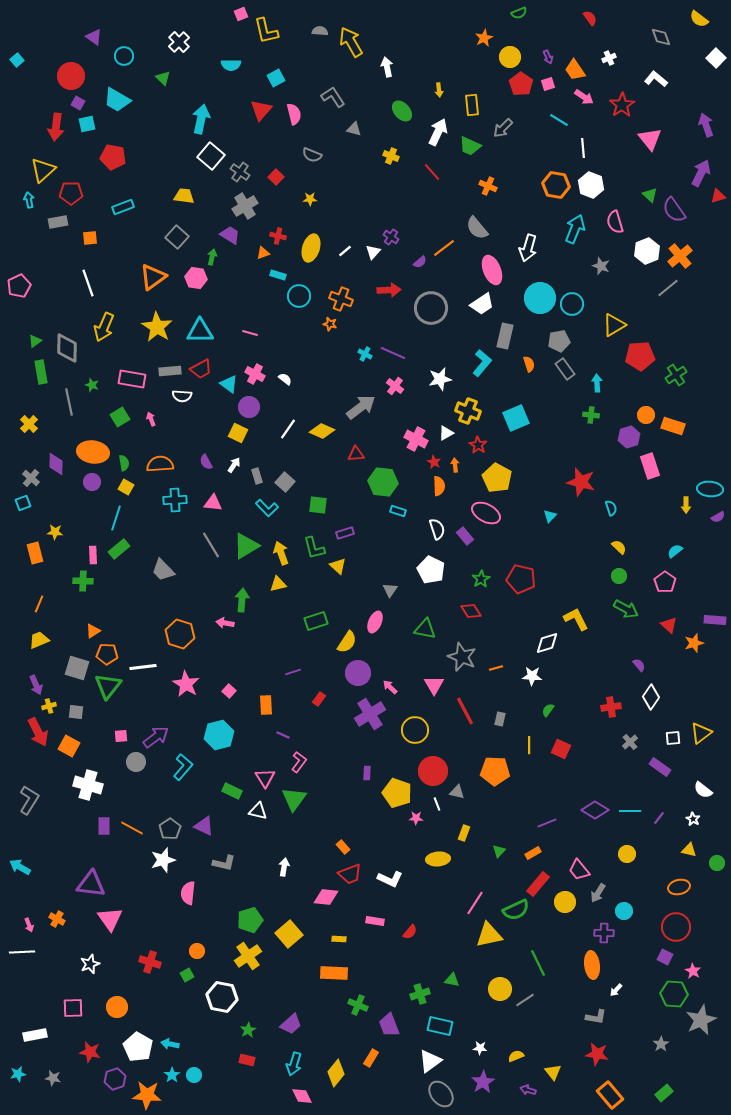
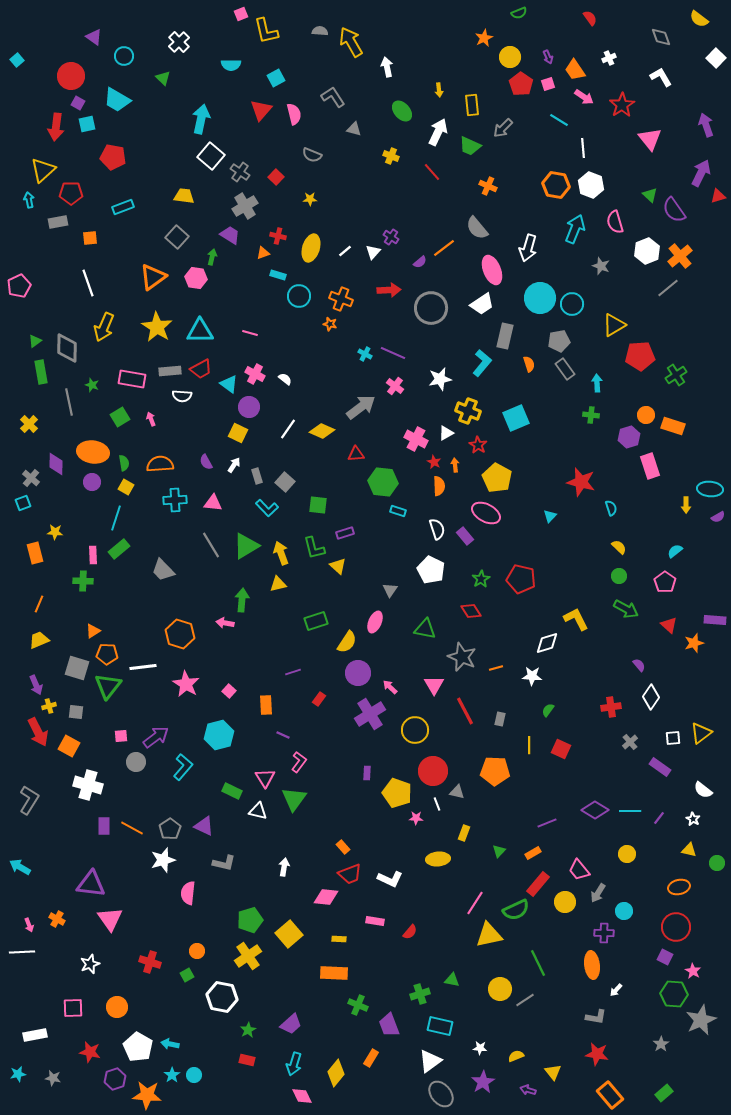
white L-shape at (656, 79): moved 5 px right, 2 px up; rotated 20 degrees clockwise
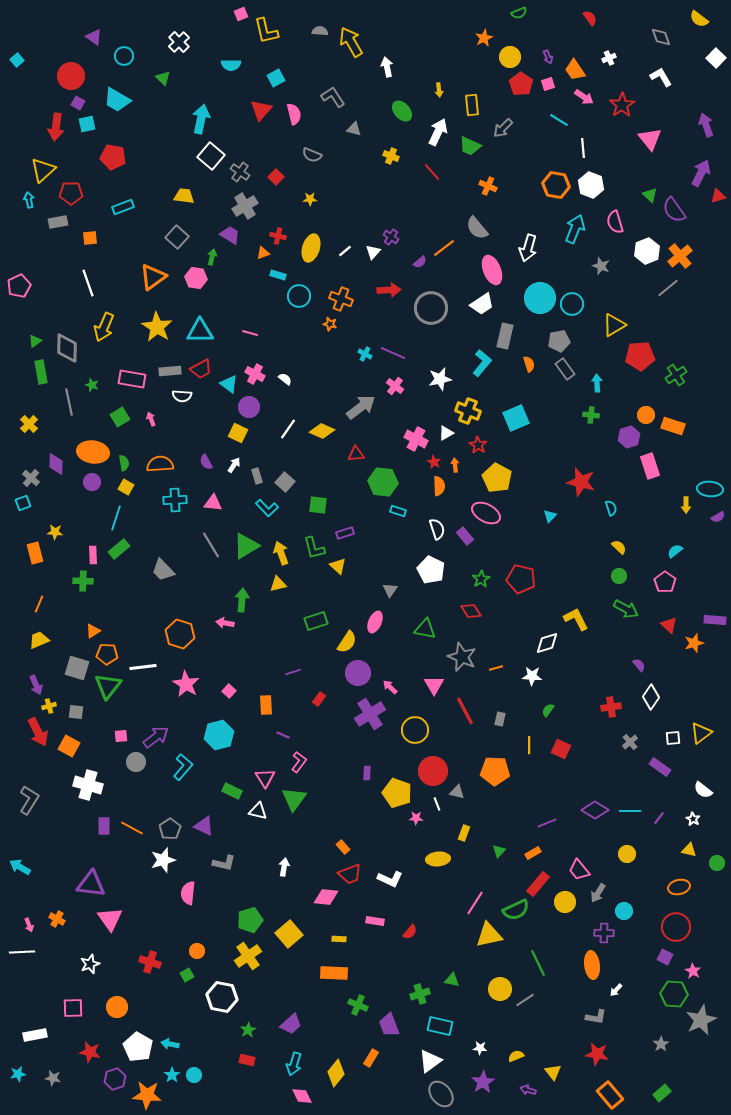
green rectangle at (664, 1093): moved 2 px left
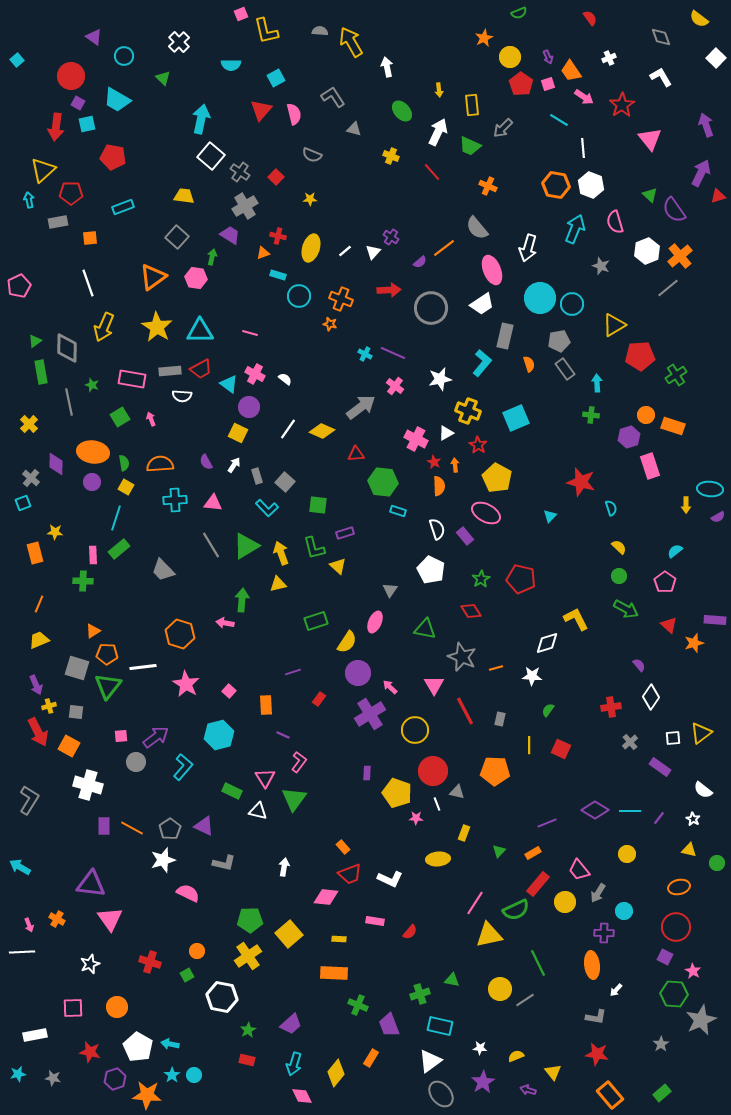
orange trapezoid at (575, 70): moved 4 px left, 1 px down
pink semicircle at (188, 893): rotated 110 degrees clockwise
green pentagon at (250, 920): rotated 15 degrees clockwise
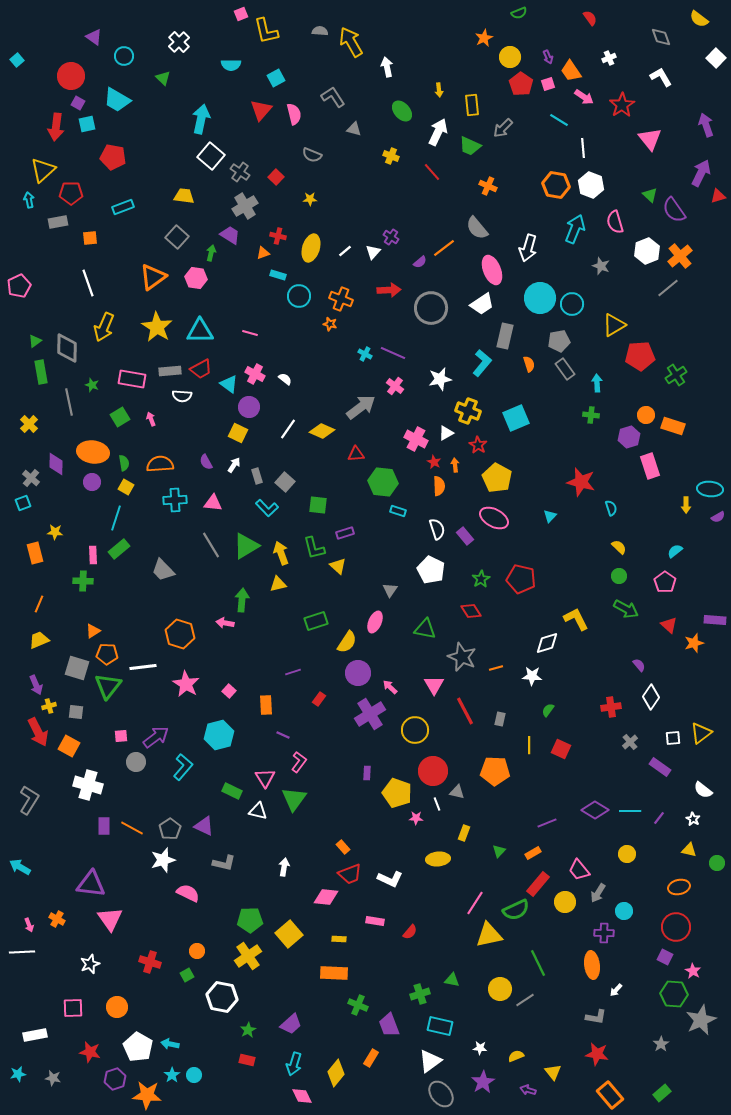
green arrow at (212, 257): moved 1 px left, 4 px up
pink ellipse at (486, 513): moved 8 px right, 5 px down
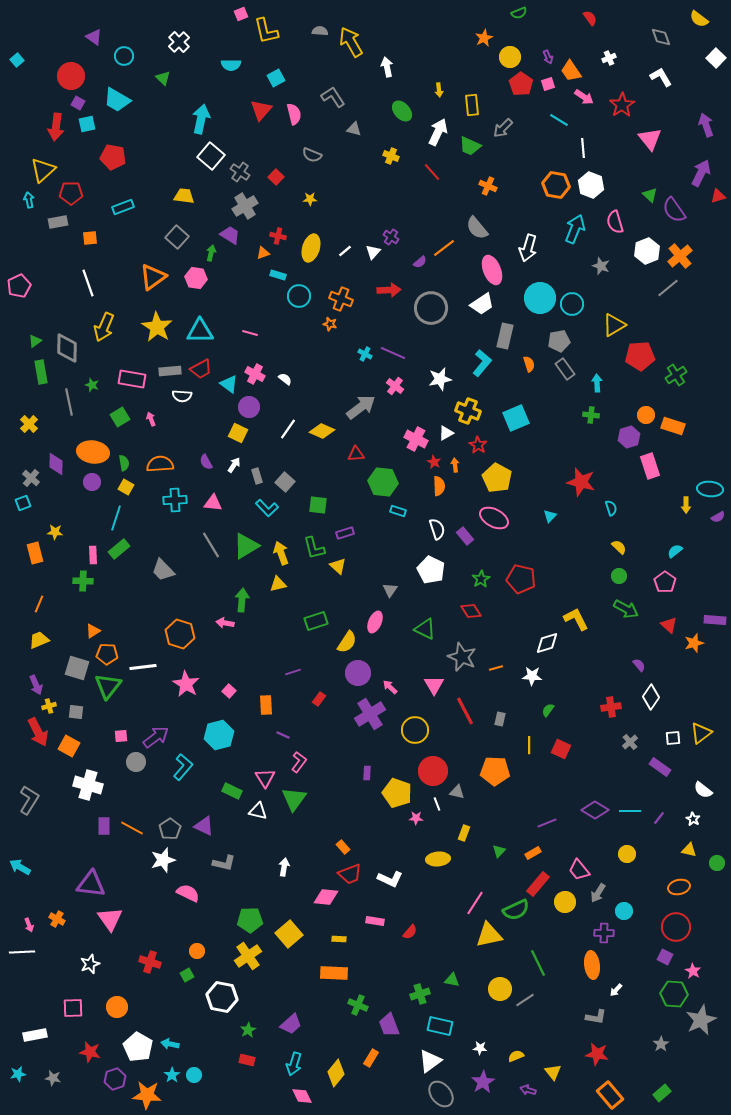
green triangle at (425, 629): rotated 15 degrees clockwise
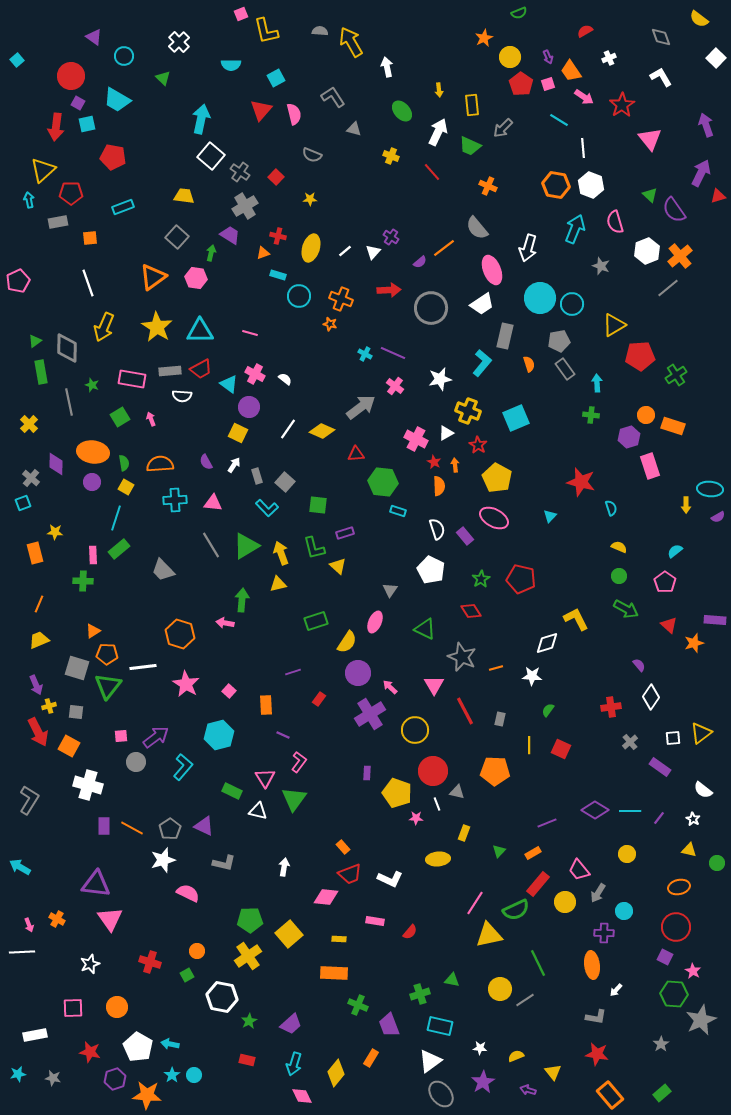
red semicircle at (590, 18): moved 5 px left, 13 px down; rotated 84 degrees counterclockwise
pink pentagon at (19, 286): moved 1 px left, 5 px up
yellow semicircle at (619, 547): rotated 21 degrees counterclockwise
purple triangle at (91, 884): moved 5 px right
green star at (248, 1030): moved 1 px right, 9 px up
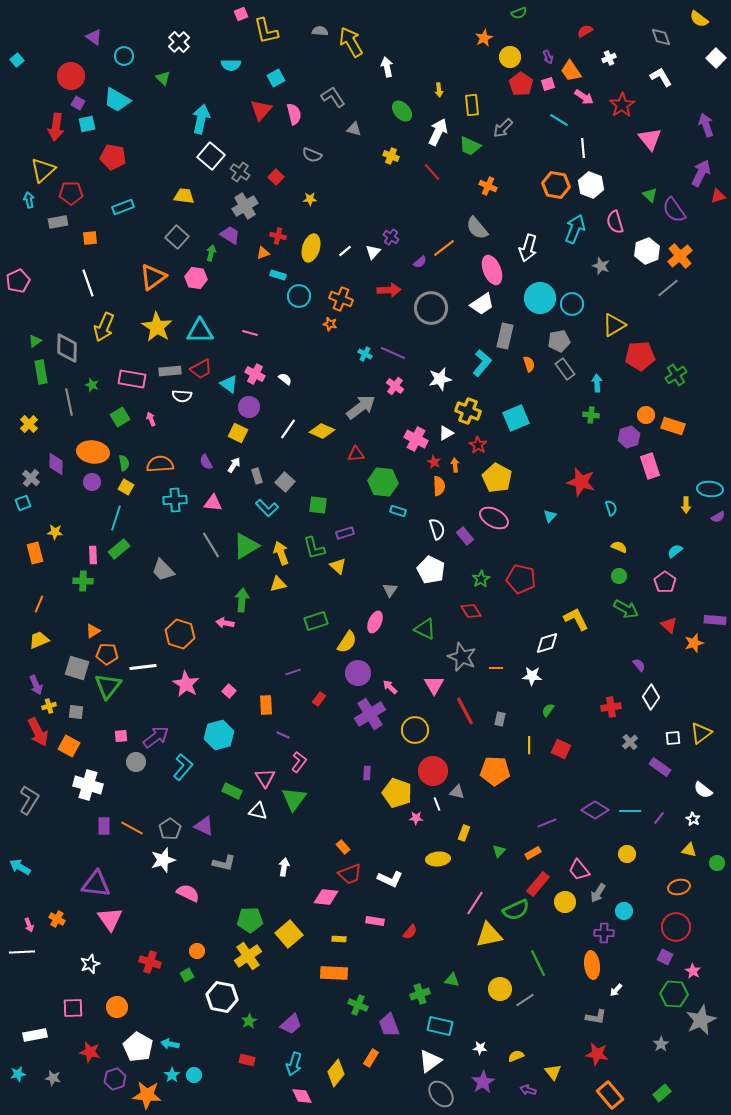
orange line at (496, 668): rotated 16 degrees clockwise
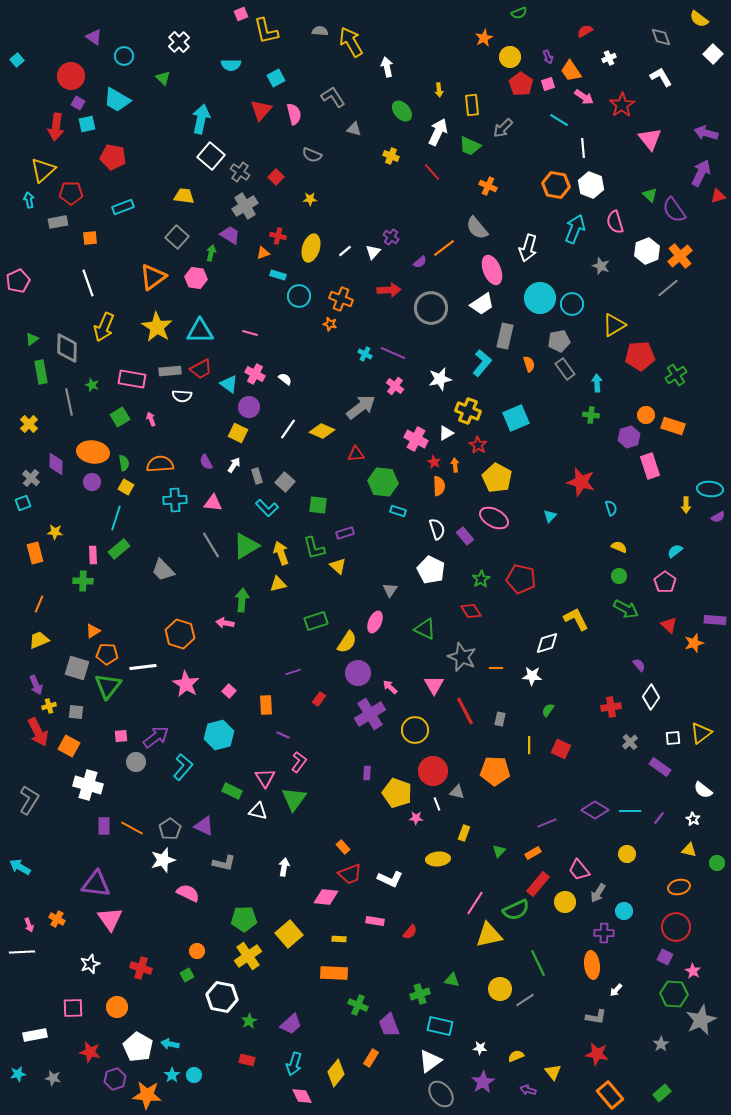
white square at (716, 58): moved 3 px left, 4 px up
purple arrow at (706, 125): moved 8 px down; rotated 55 degrees counterclockwise
green triangle at (35, 341): moved 3 px left, 2 px up
green pentagon at (250, 920): moved 6 px left, 1 px up
red cross at (150, 962): moved 9 px left, 6 px down
